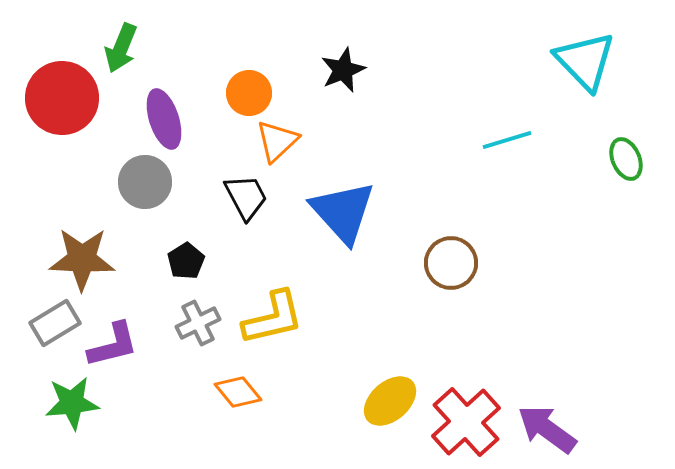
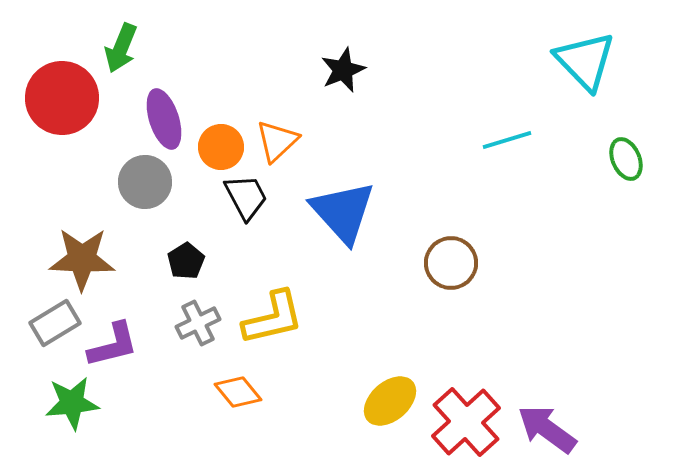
orange circle: moved 28 px left, 54 px down
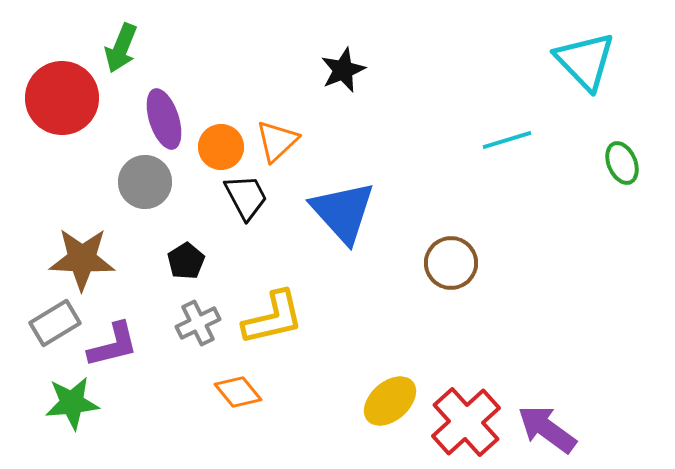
green ellipse: moved 4 px left, 4 px down
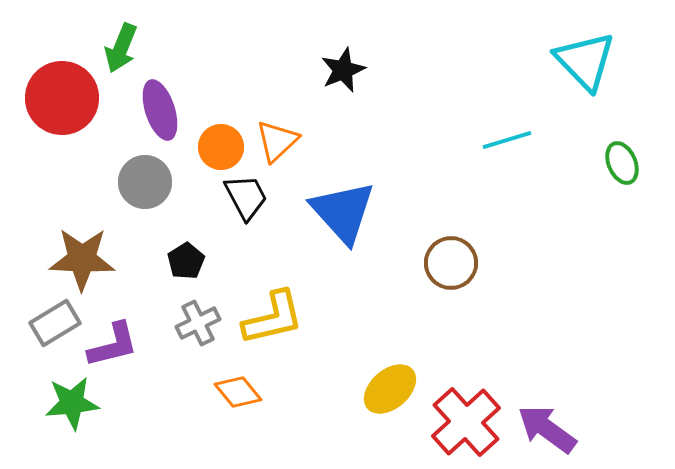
purple ellipse: moved 4 px left, 9 px up
yellow ellipse: moved 12 px up
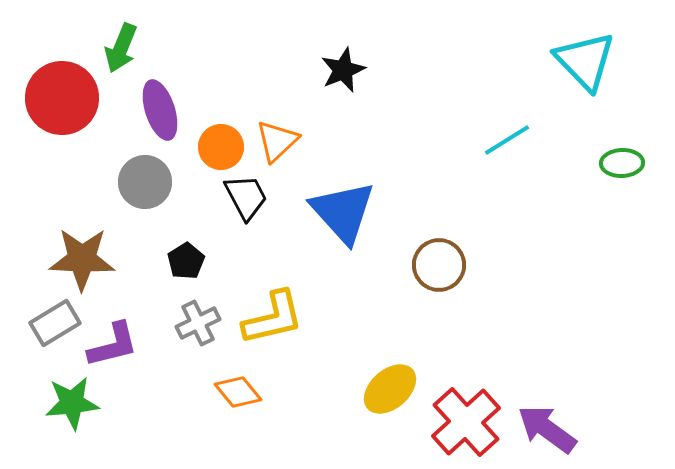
cyan line: rotated 15 degrees counterclockwise
green ellipse: rotated 69 degrees counterclockwise
brown circle: moved 12 px left, 2 px down
